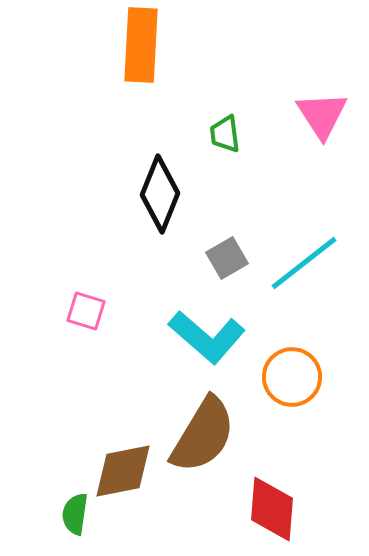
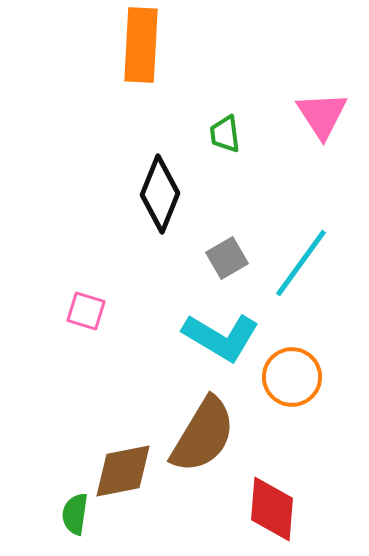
cyan line: moved 3 px left; rotated 16 degrees counterclockwise
cyan L-shape: moved 14 px right; rotated 10 degrees counterclockwise
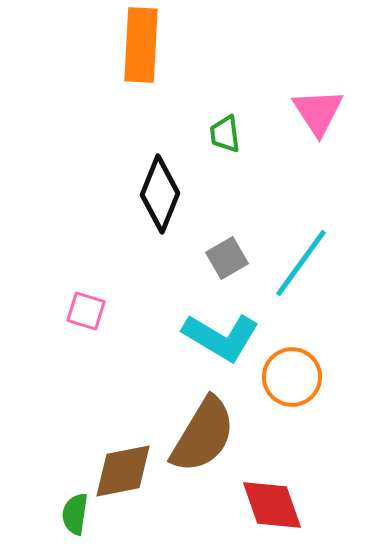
pink triangle: moved 4 px left, 3 px up
red diamond: moved 4 px up; rotated 24 degrees counterclockwise
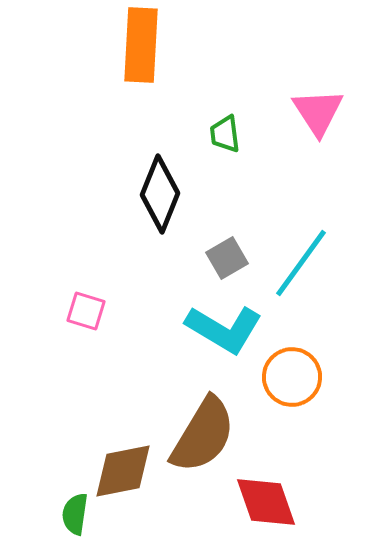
cyan L-shape: moved 3 px right, 8 px up
red diamond: moved 6 px left, 3 px up
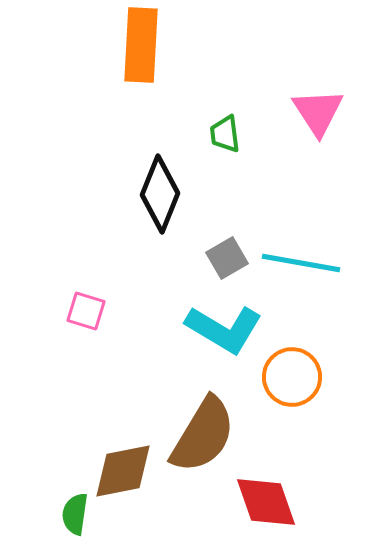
cyan line: rotated 64 degrees clockwise
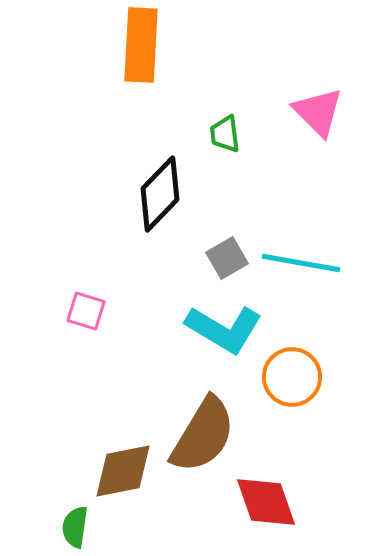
pink triangle: rotated 12 degrees counterclockwise
black diamond: rotated 22 degrees clockwise
green semicircle: moved 13 px down
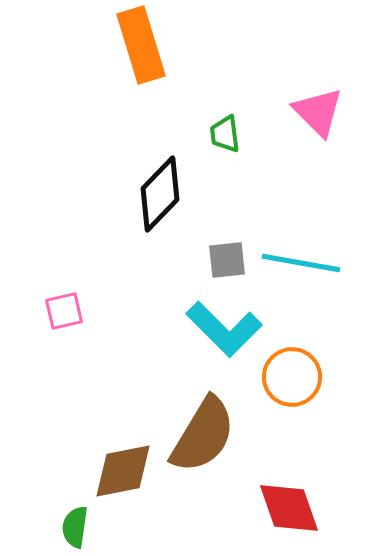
orange rectangle: rotated 20 degrees counterclockwise
gray square: moved 2 px down; rotated 24 degrees clockwise
pink square: moved 22 px left; rotated 30 degrees counterclockwise
cyan L-shape: rotated 14 degrees clockwise
red diamond: moved 23 px right, 6 px down
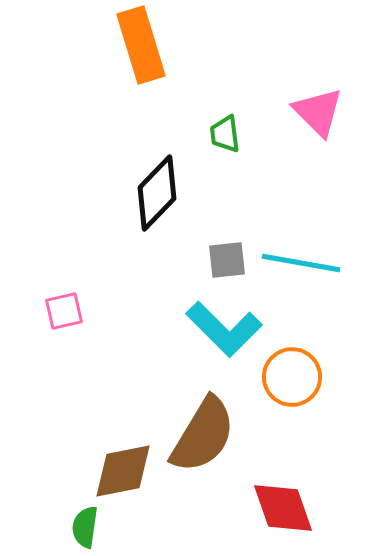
black diamond: moved 3 px left, 1 px up
red diamond: moved 6 px left
green semicircle: moved 10 px right
